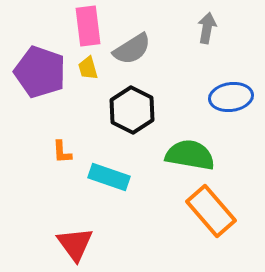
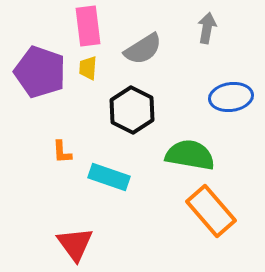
gray semicircle: moved 11 px right
yellow trapezoid: rotated 20 degrees clockwise
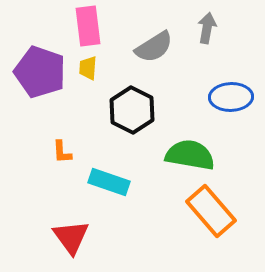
gray semicircle: moved 11 px right, 2 px up
blue ellipse: rotated 6 degrees clockwise
cyan rectangle: moved 5 px down
red triangle: moved 4 px left, 7 px up
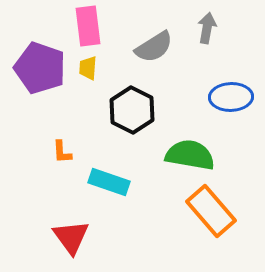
purple pentagon: moved 4 px up
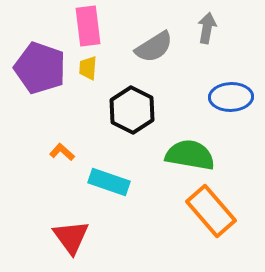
orange L-shape: rotated 135 degrees clockwise
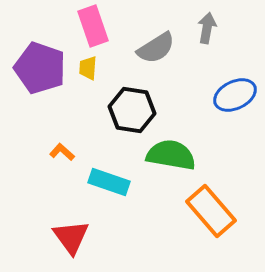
pink rectangle: moved 5 px right; rotated 12 degrees counterclockwise
gray semicircle: moved 2 px right, 1 px down
blue ellipse: moved 4 px right, 2 px up; rotated 24 degrees counterclockwise
black hexagon: rotated 18 degrees counterclockwise
green semicircle: moved 19 px left
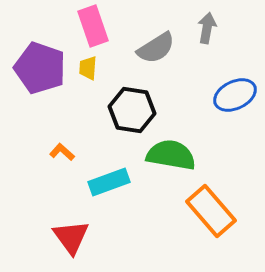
cyan rectangle: rotated 39 degrees counterclockwise
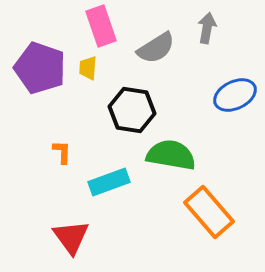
pink rectangle: moved 8 px right
orange L-shape: rotated 50 degrees clockwise
orange rectangle: moved 2 px left, 1 px down
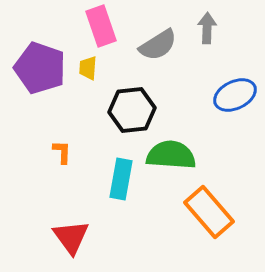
gray arrow: rotated 8 degrees counterclockwise
gray semicircle: moved 2 px right, 3 px up
black hexagon: rotated 15 degrees counterclockwise
green semicircle: rotated 6 degrees counterclockwise
cyan rectangle: moved 12 px right, 3 px up; rotated 60 degrees counterclockwise
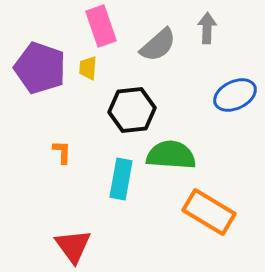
gray semicircle: rotated 9 degrees counterclockwise
orange rectangle: rotated 18 degrees counterclockwise
red triangle: moved 2 px right, 9 px down
